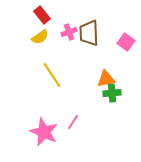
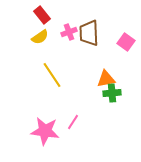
pink star: moved 1 px right, 1 px up; rotated 16 degrees counterclockwise
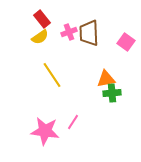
red rectangle: moved 4 px down
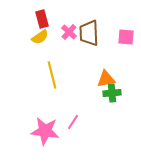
red rectangle: rotated 24 degrees clockwise
pink cross: rotated 28 degrees counterclockwise
pink square: moved 5 px up; rotated 30 degrees counterclockwise
yellow line: rotated 20 degrees clockwise
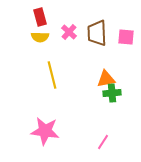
red rectangle: moved 2 px left, 2 px up
brown trapezoid: moved 8 px right
yellow semicircle: rotated 36 degrees clockwise
pink line: moved 30 px right, 20 px down
